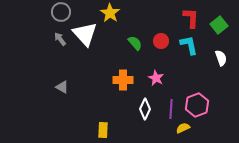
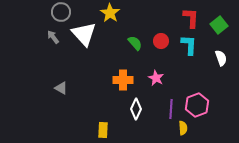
white triangle: moved 1 px left
gray arrow: moved 7 px left, 2 px up
cyan L-shape: rotated 15 degrees clockwise
gray triangle: moved 1 px left, 1 px down
white diamond: moved 9 px left
yellow semicircle: rotated 112 degrees clockwise
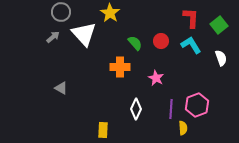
gray arrow: rotated 88 degrees clockwise
cyan L-shape: moved 2 px right; rotated 35 degrees counterclockwise
orange cross: moved 3 px left, 13 px up
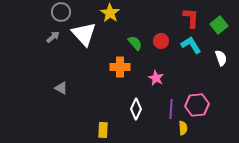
pink hexagon: rotated 15 degrees clockwise
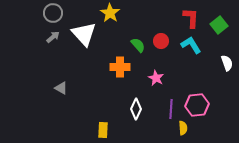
gray circle: moved 8 px left, 1 px down
green semicircle: moved 3 px right, 2 px down
white semicircle: moved 6 px right, 5 px down
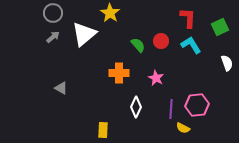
red L-shape: moved 3 px left
green square: moved 1 px right, 2 px down; rotated 12 degrees clockwise
white triangle: rotated 32 degrees clockwise
orange cross: moved 1 px left, 6 px down
white diamond: moved 2 px up
yellow semicircle: rotated 120 degrees clockwise
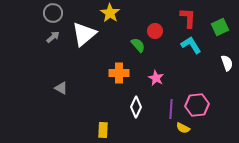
red circle: moved 6 px left, 10 px up
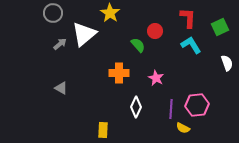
gray arrow: moved 7 px right, 7 px down
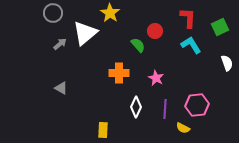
white triangle: moved 1 px right, 1 px up
purple line: moved 6 px left
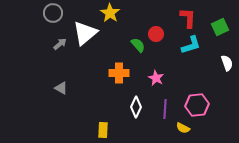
red circle: moved 1 px right, 3 px down
cyan L-shape: rotated 105 degrees clockwise
